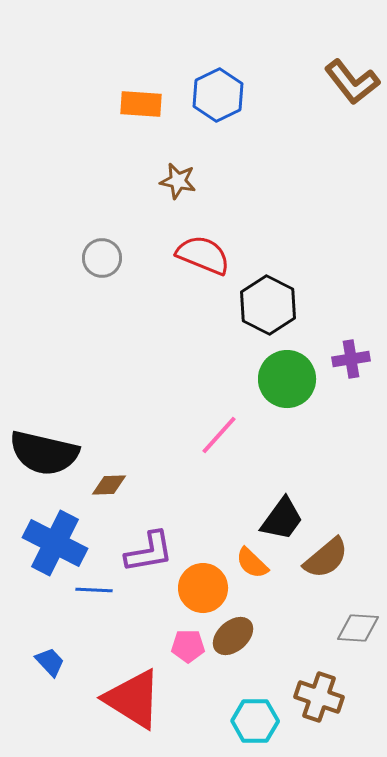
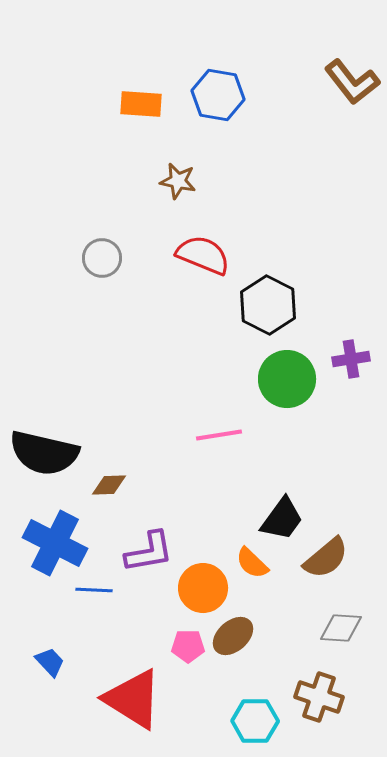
blue hexagon: rotated 24 degrees counterclockwise
pink line: rotated 39 degrees clockwise
gray diamond: moved 17 px left
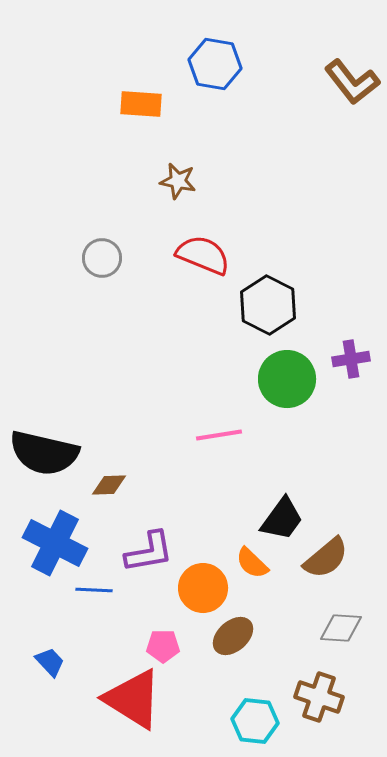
blue hexagon: moved 3 px left, 31 px up
pink pentagon: moved 25 px left
cyan hexagon: rotated 6 degrees clockwise
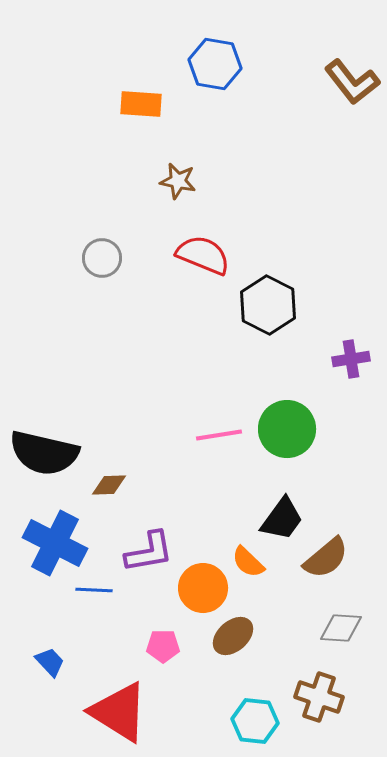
green circle: moved 50 px down
orange semicircle: moved 4 px left, 1 px up
red triangle: moved 14 px left, 13 px down
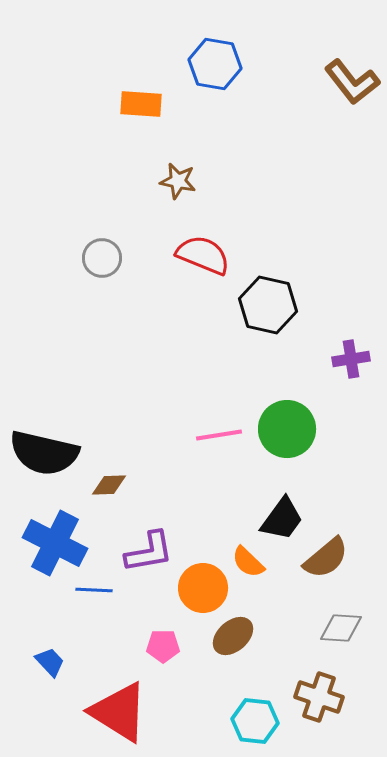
black hexagon: rotated 14 degrees counterclockwise
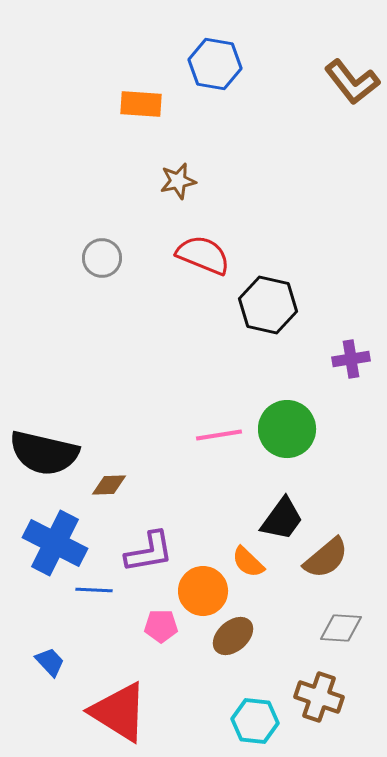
brown star: rotated 24 degrees counterclockwise
orange circle: moved 3 px down
pink pentagon: moved 2 px left, 20 px up
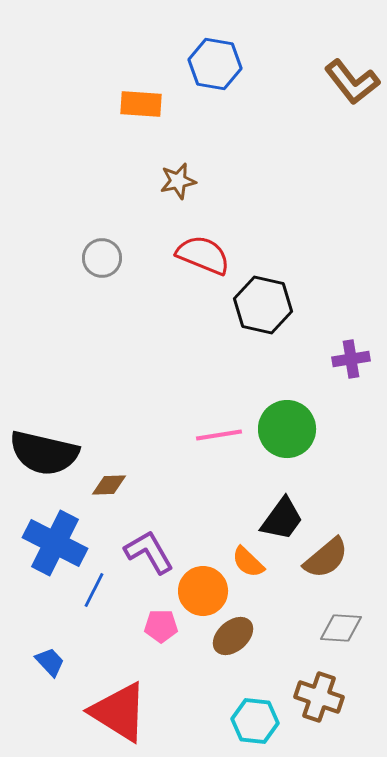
black hexagon: moved 5 px left
purple L-shape: rotated 110 degrees counterclockwise
blue line: rotated 66 degrees counterclockwise
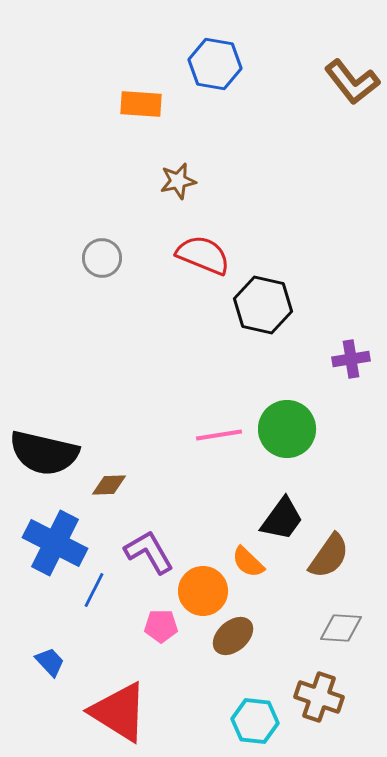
brown semicircle: moved 3 px right, 2 px up; rotated 15 degrees counterclockwise
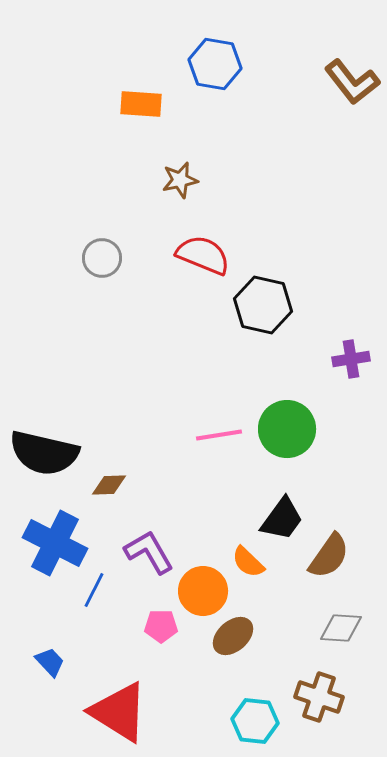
brown star: moved 2 px right, 1 px up
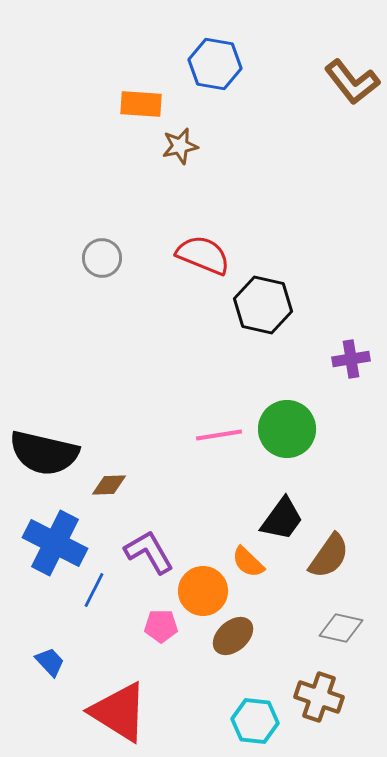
brown star: moved 34 px up
gray diamond: rotated 9 degrees clockwise
